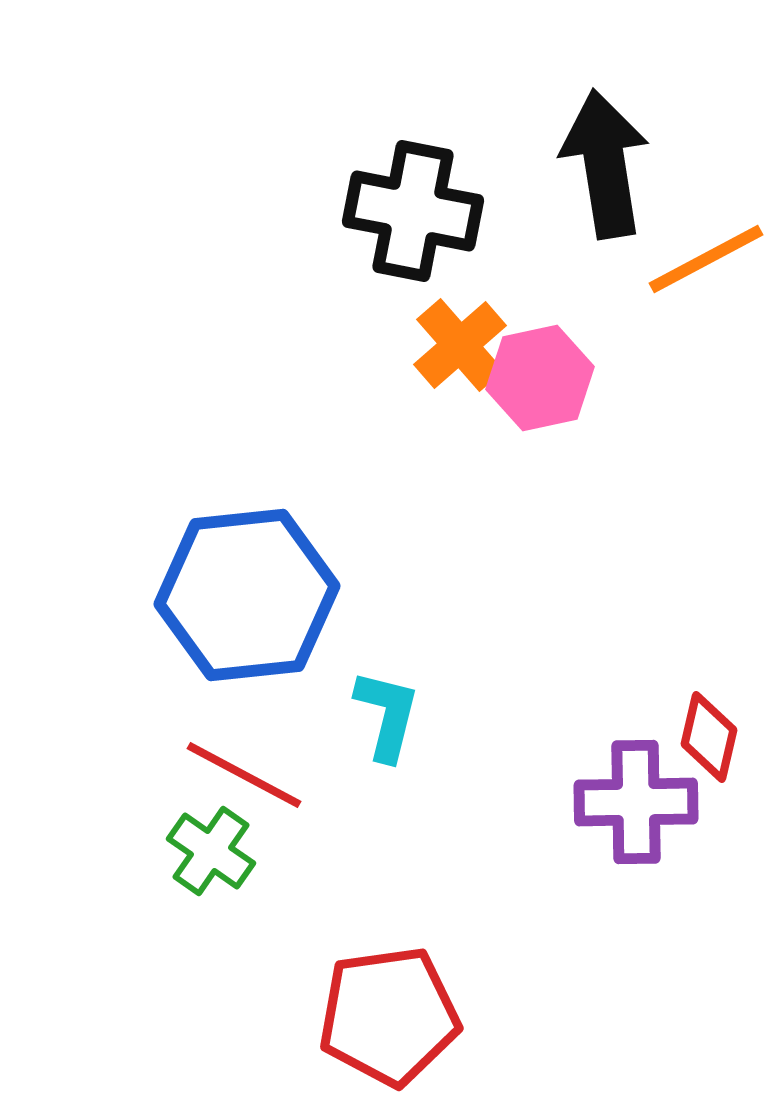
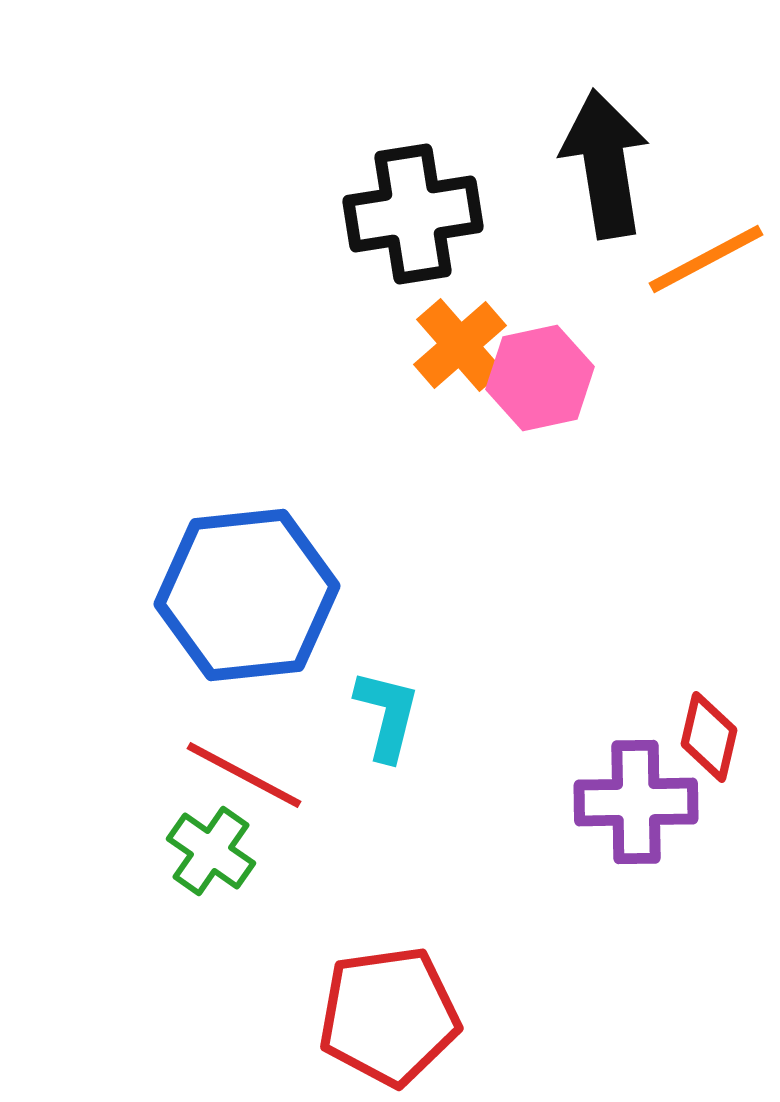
black cross: moved 3 px down; rotated 20 degrees counterclockwise
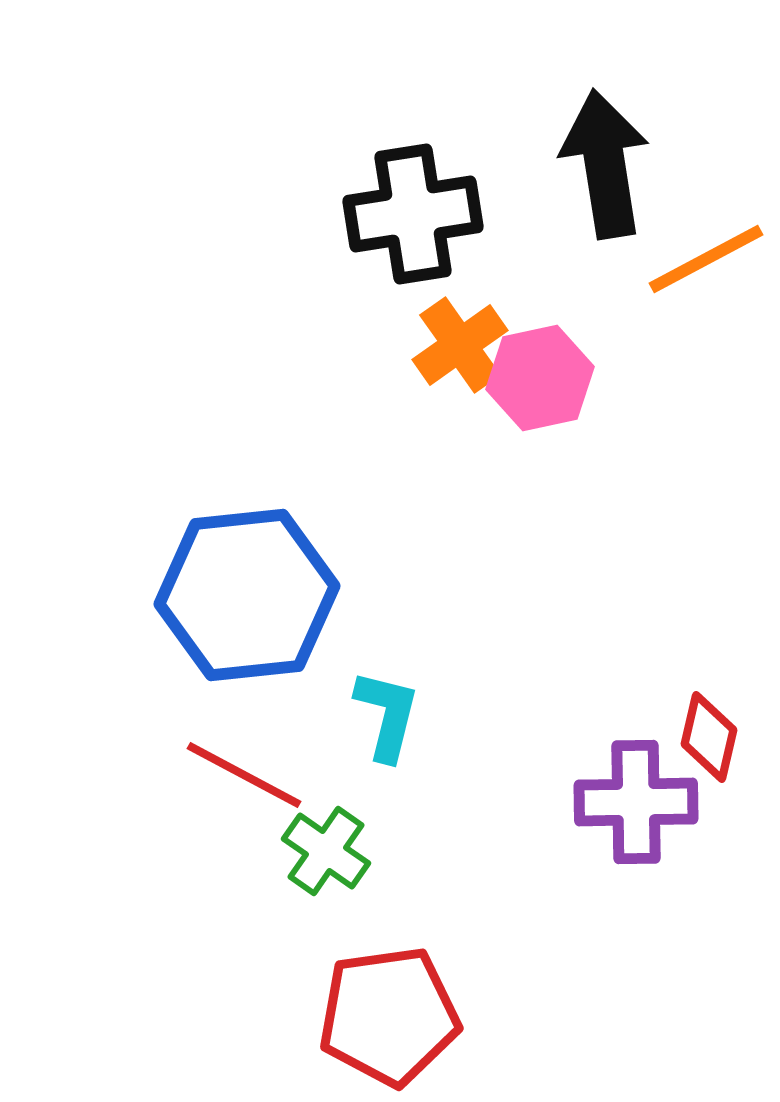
orange cross: rotated 6 degrees clockwise
green cross: moved 115 px right
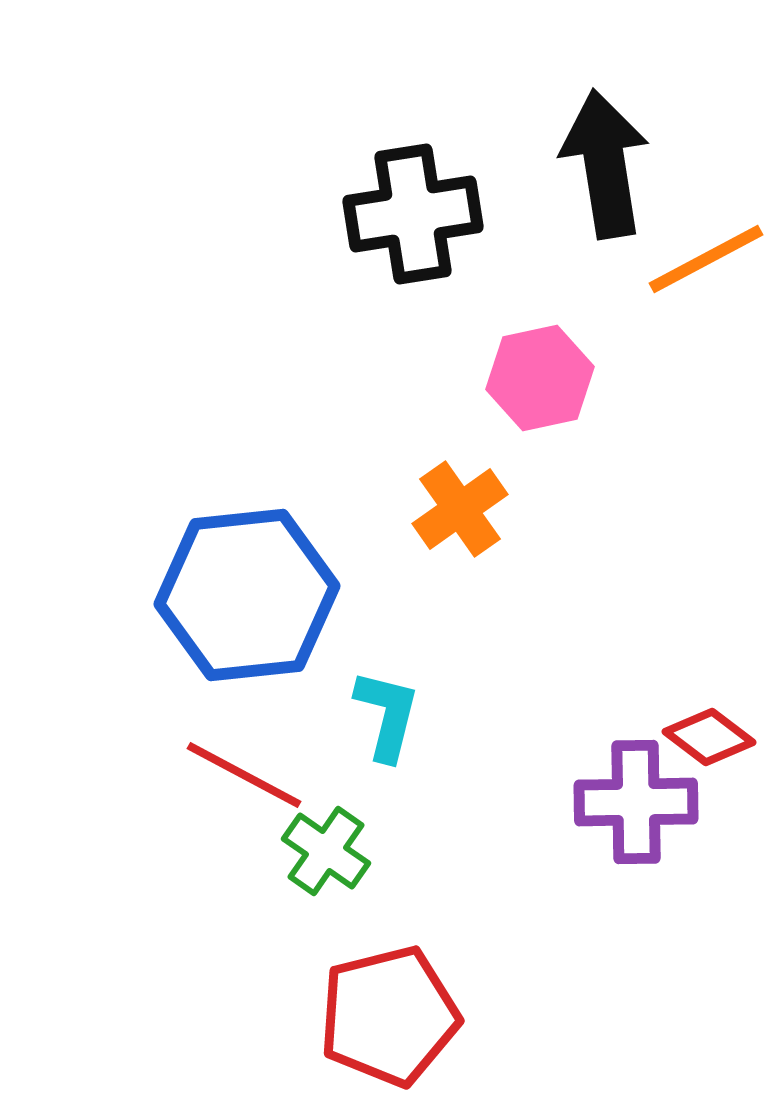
orange cross: moved 164 px down
red diamond: rotated 66 degrees counterclockwise
red pentagon: rotated 6 degrees counterclockwise
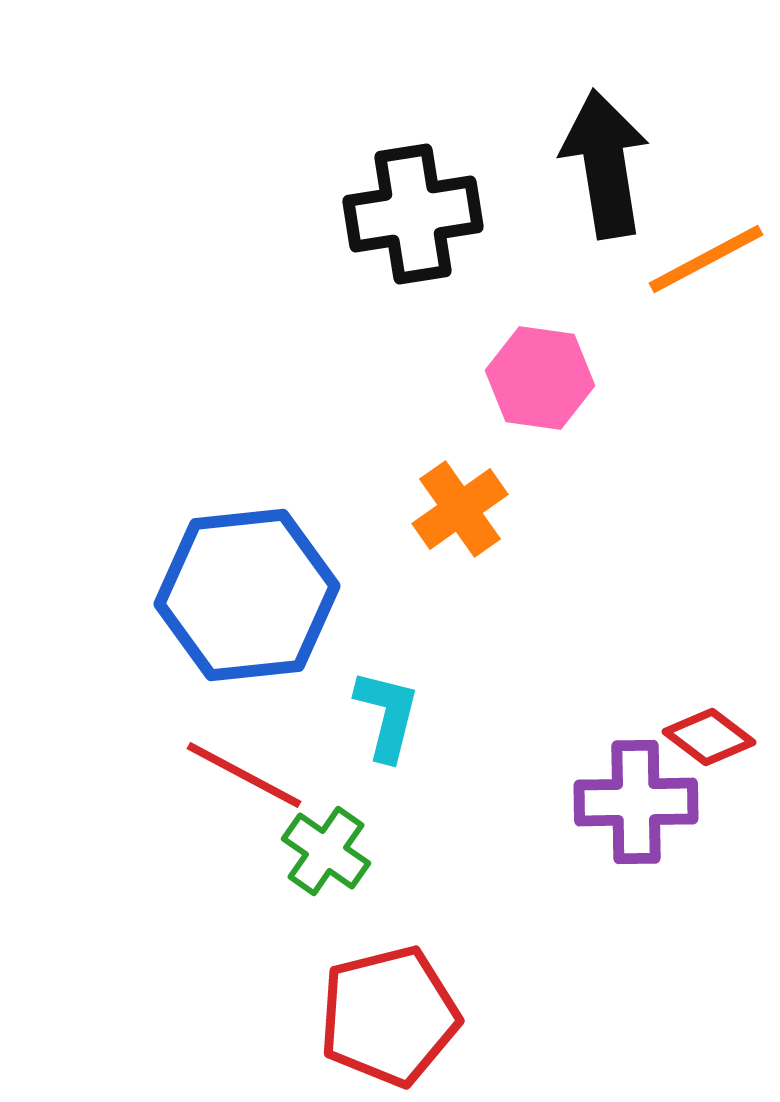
pink hexagon: rotated 20 degrees clockwise
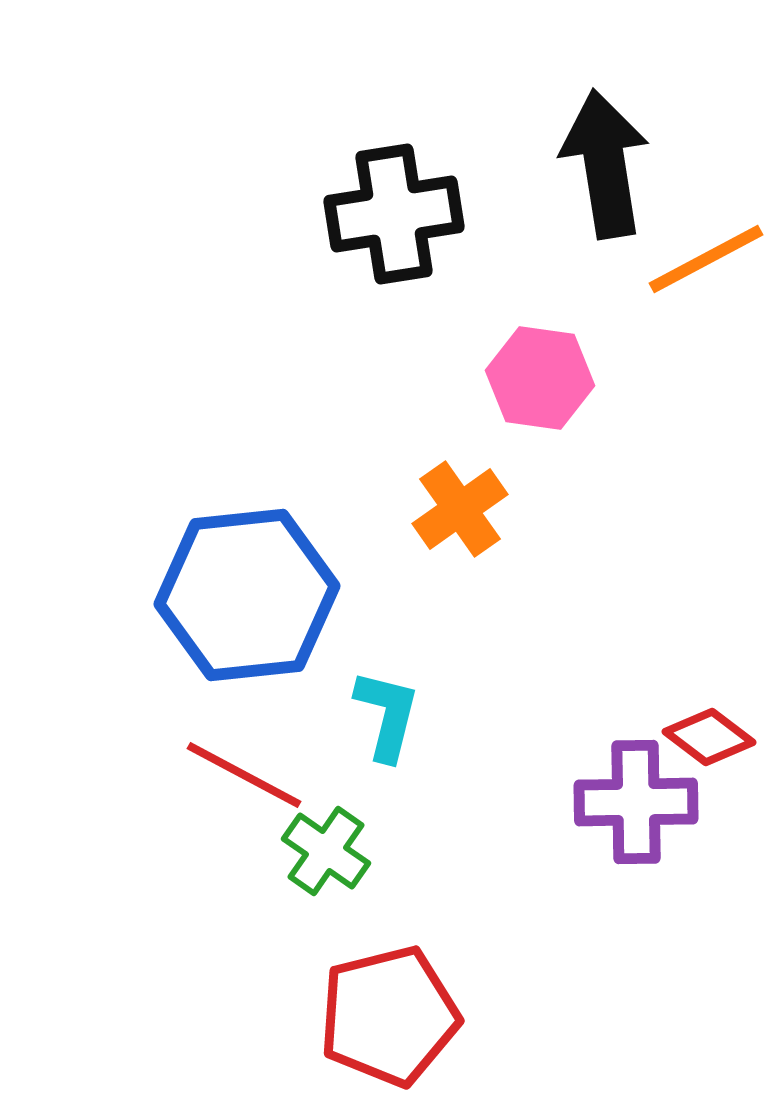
black cross: moved 19 px left
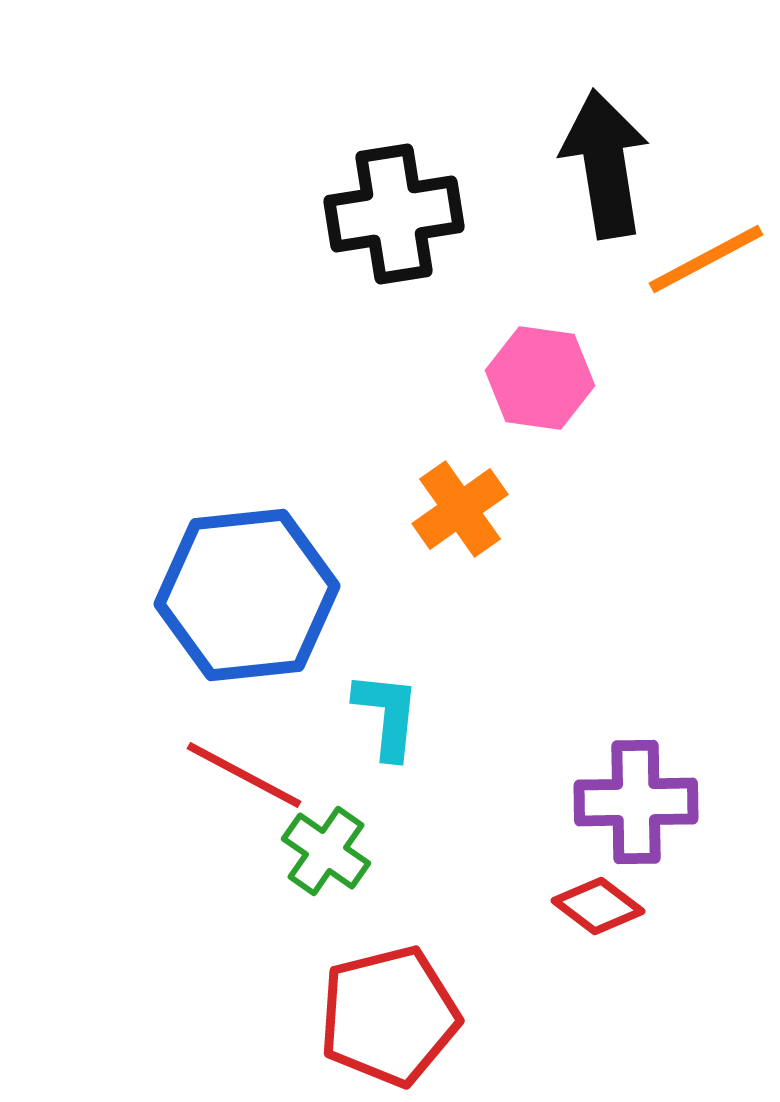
cyan L-shape: rotated 8 degrees counterclockwise
red diamond: moved 111 px left, 169 px down
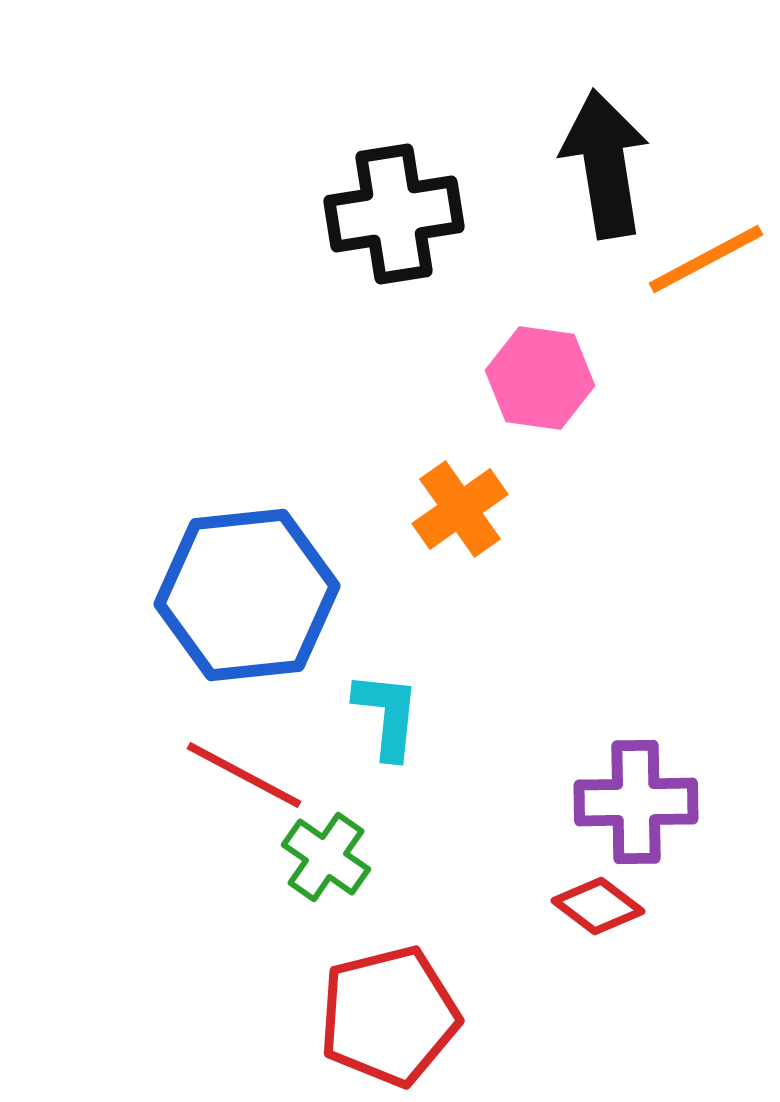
green cross: moved 6 px down
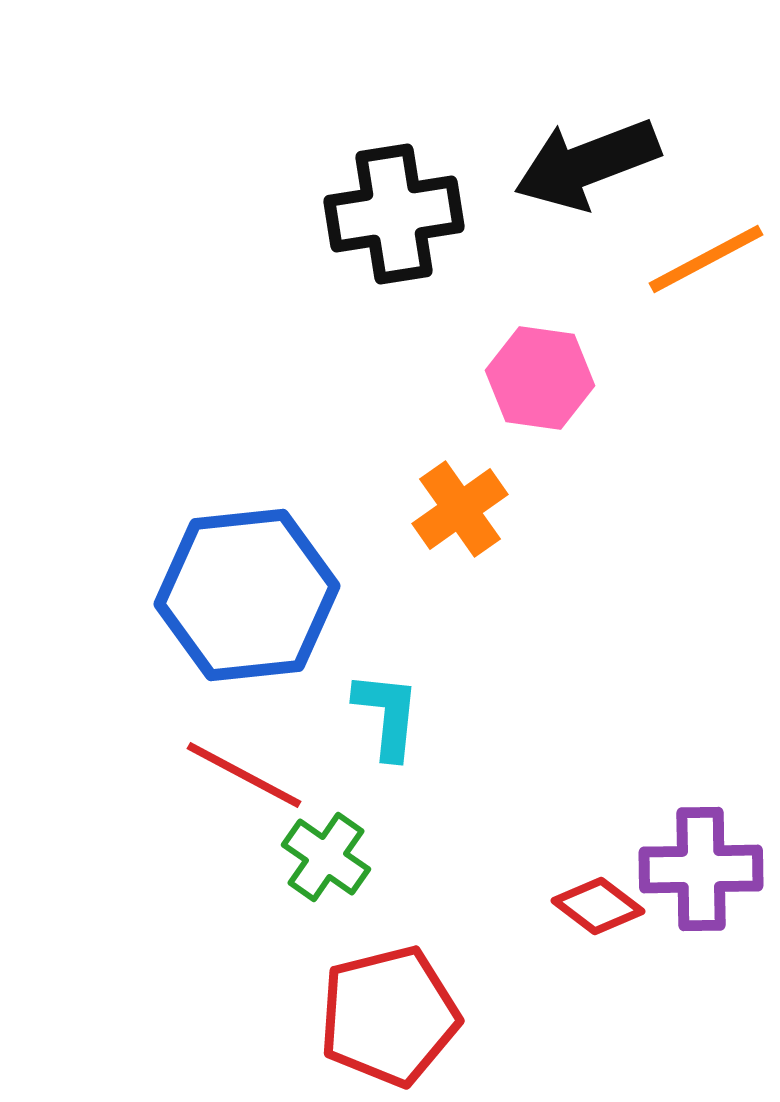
black arrow: moved 18 px left; rotated 102 degrees counterclockwise
purple cross: moved 65 px right, 67 px down
